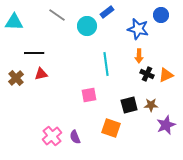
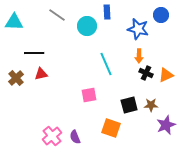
blue rectangle: rotated 56 degrees counterclockwise
cyan line: rotated 15 degrees counterclockwise
black cross: moved 1 px left, 1 px up
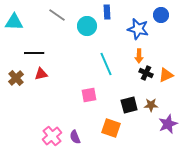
purple star: moved 2 px right, 1 px up
